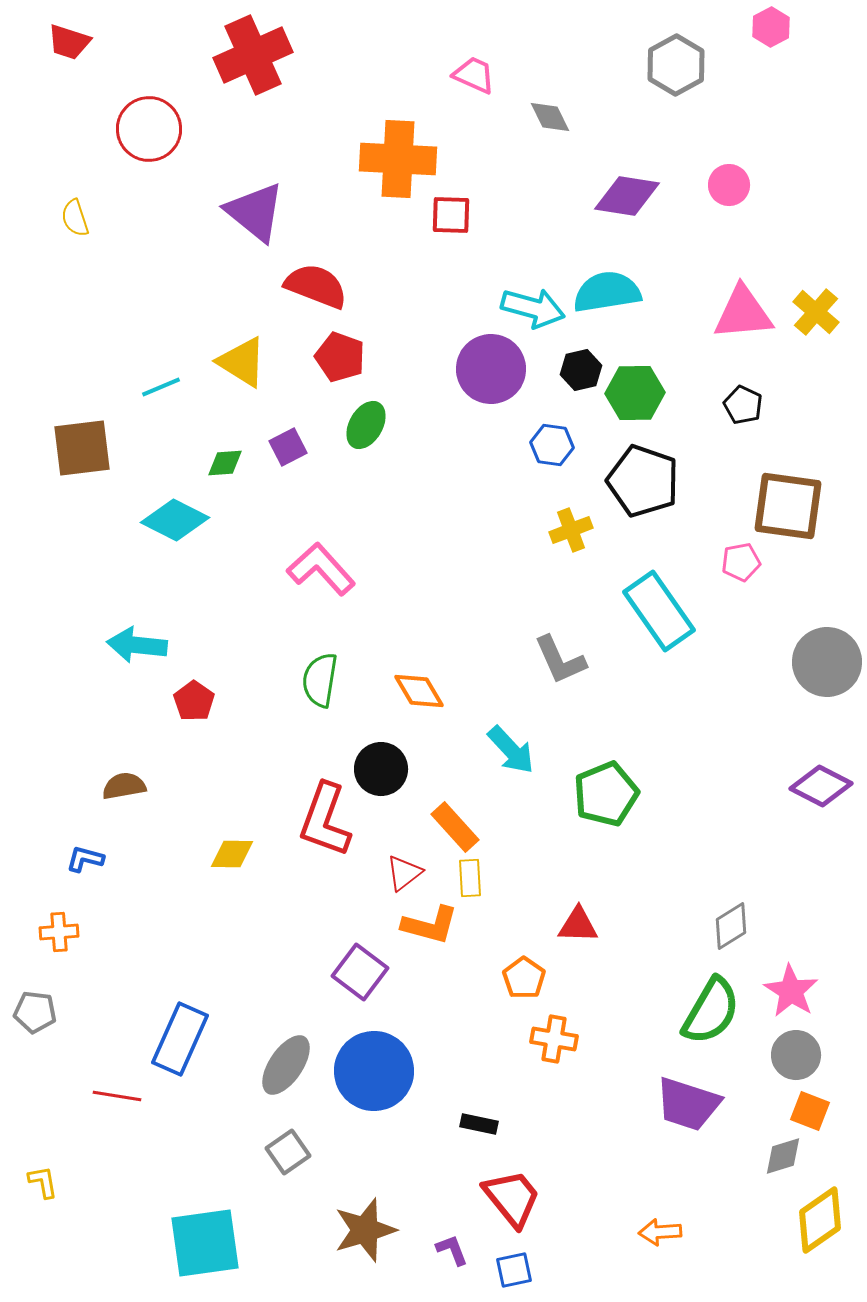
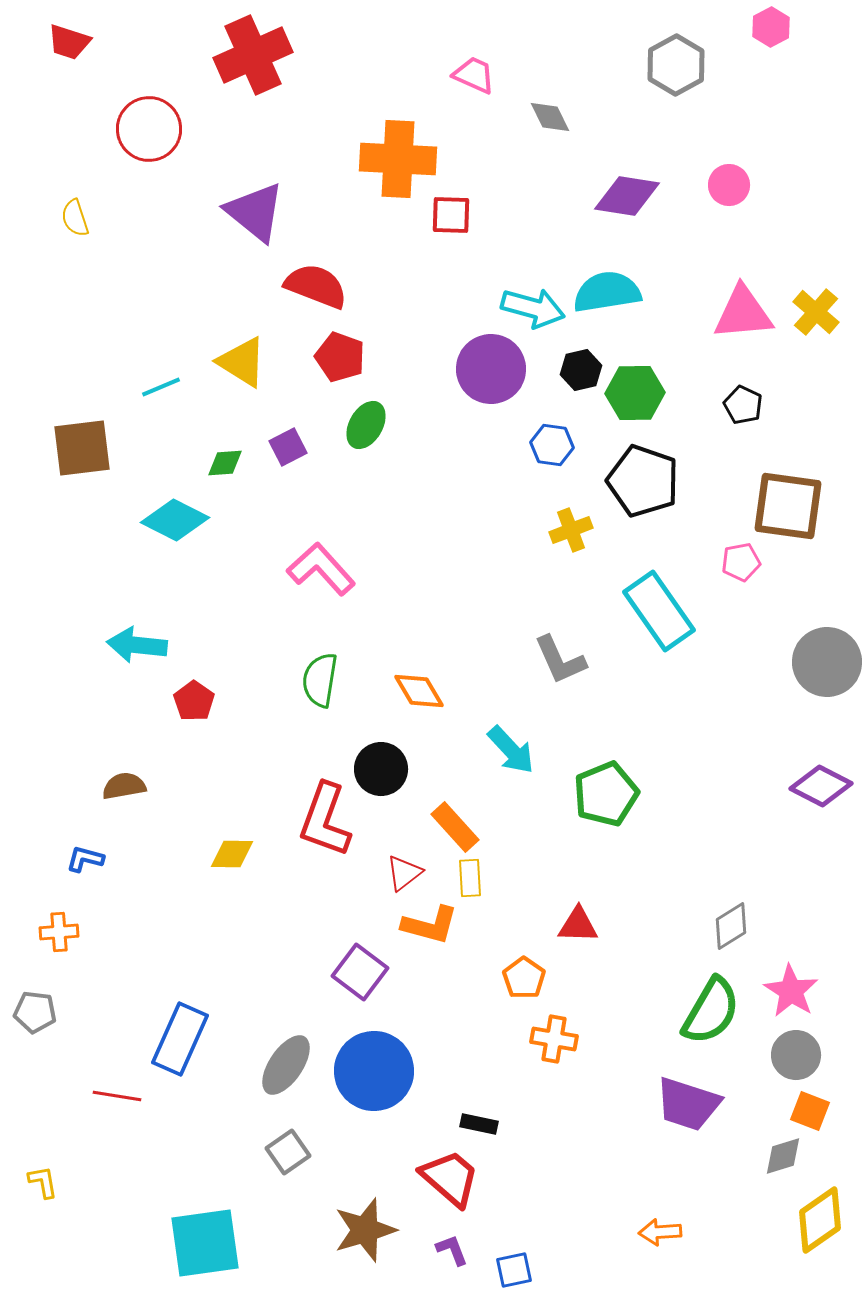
red trapezoid at (512, 1198): moved 62 px left, 20 px up; rotated 10 degrees counterclockwise
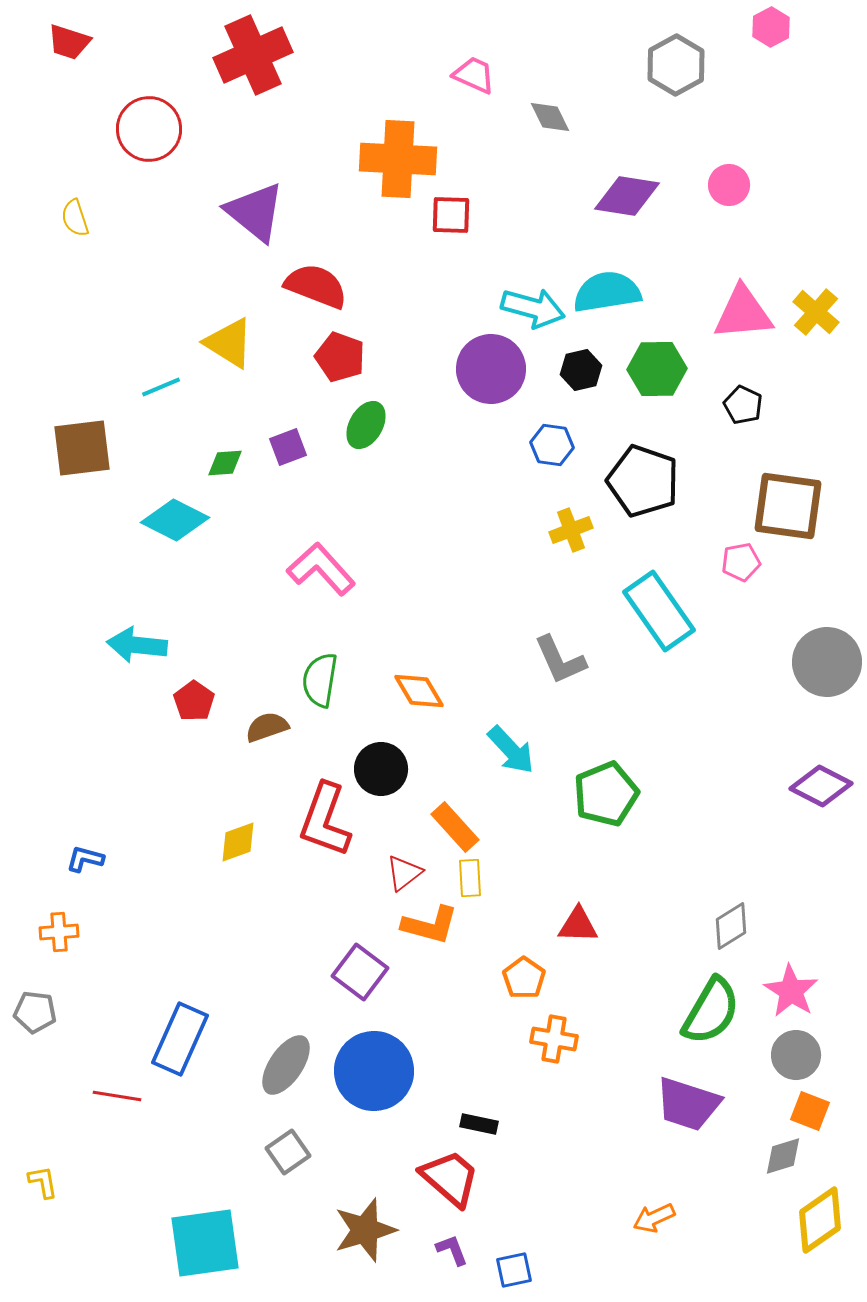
yellow triangle at (242, 362): moved 13 px left, 19 px up
green hexagon at (635, 393): moved 22 px right, 24 px up
purple square at (288, 447): rotated 6 degrees clockwise
brown semicircle at (124, 786): moved 143 px right, 59 px up; rotated 9 degrees counterclockwise
yellow diamond at (232, 854): moved 6 px right, 12 px up; rotated 21 degrees counterclockwise
orange arrow at (660, 1232): moved 6 px left, 14 px up; rotated 21 degrees counterclockwise
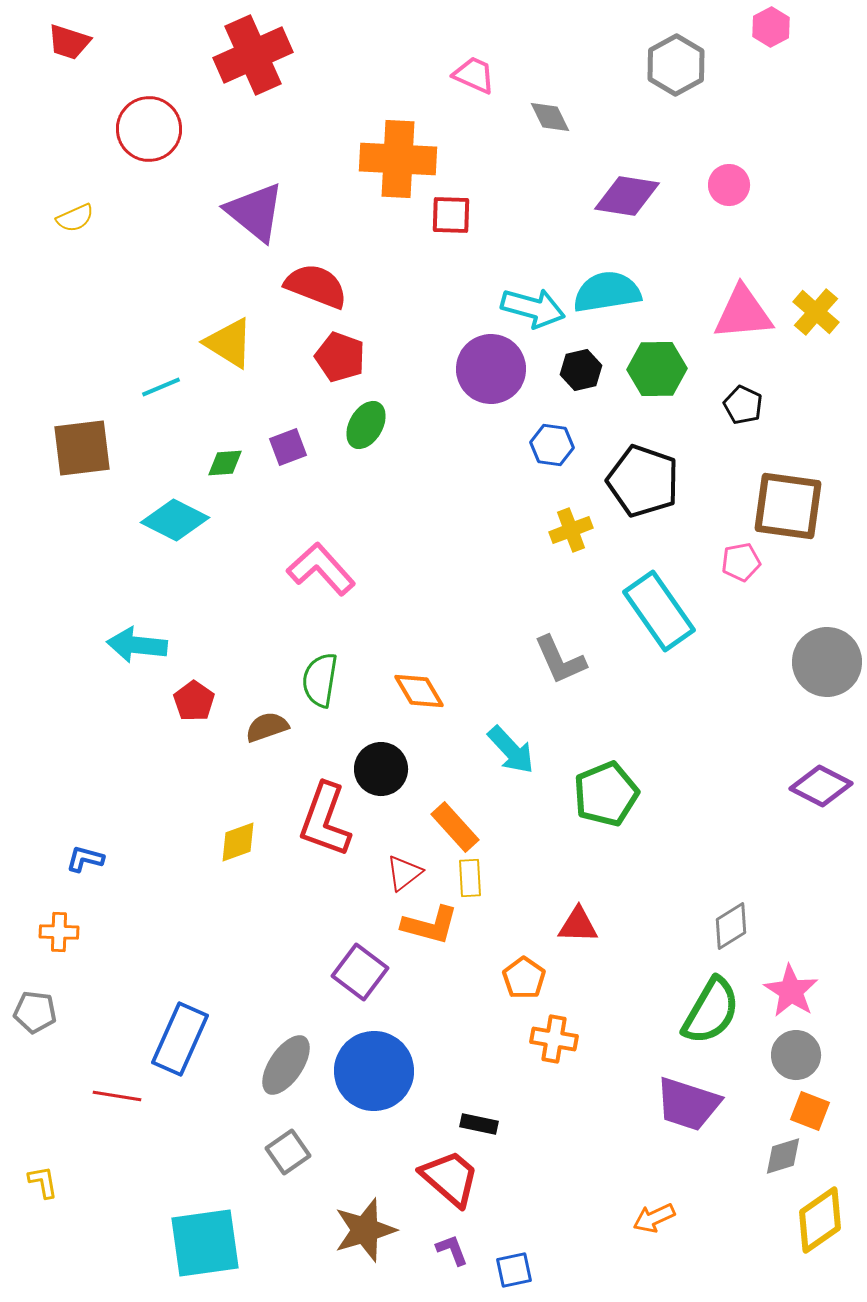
yellow semicircle at (75, 218): rotated 96 degrees counterclockwise
orange cross at (59, 932): rotated 6 degrees clockwise
